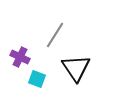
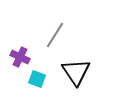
black triangle: moved 4 px down
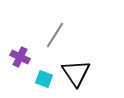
black triangle: moved 1 px down
cyan square: moved 7 px right
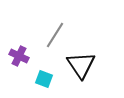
purple cross: moved 1 px left, 1 px up
black triangle: moved 5 px right, 8 px up
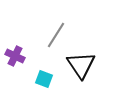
gray line: moved 1 px right
purple cross: moved 4 px left
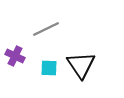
gray line: moved 10 px left, 6 px up; rotated 32 degrees clockwise
cyan square: moved 5 px right, 11 px up; rotated 18 degrees counterclockwise
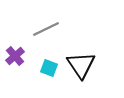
purple cross: rotated 24 degrees clockwise
cyan square: rotated 18 degrees clockwise
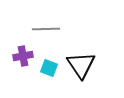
gray line: rotated 24 degrees clockwise
purple cross: moved 8 px right; rotated 30 degrees clockwise
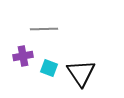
gray line: moved 2 px left
black triangle: moved 8 px down
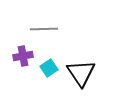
cyan square: rotated 36 degrees clockwise
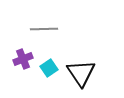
purple cross: moved 3 px down; rotated 12 degrees counterclockwise
